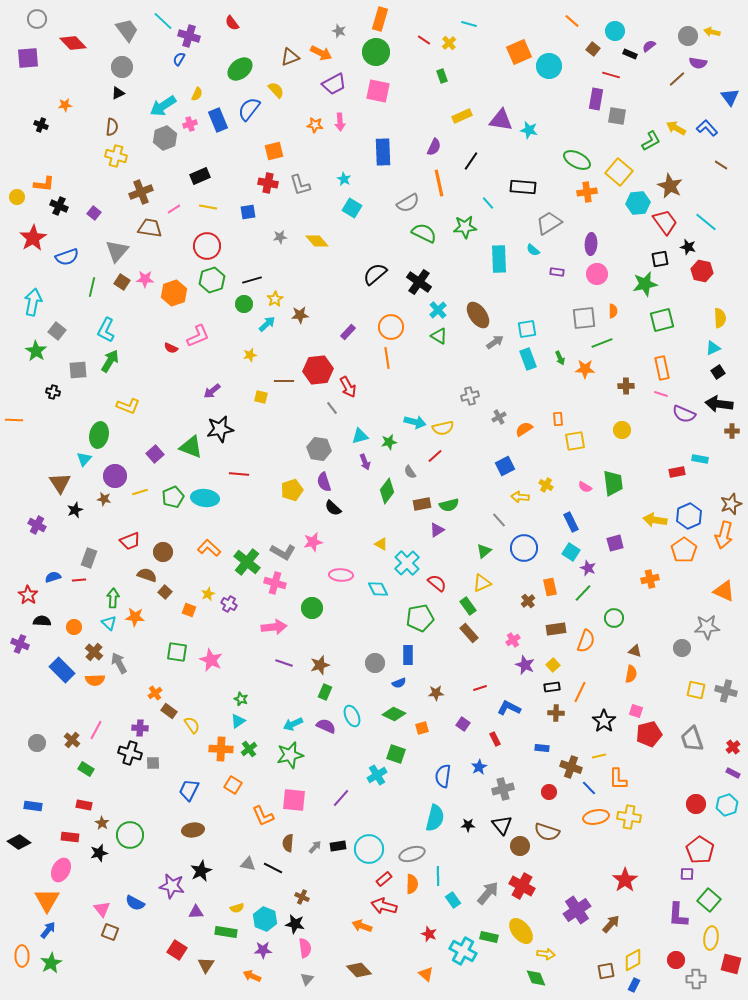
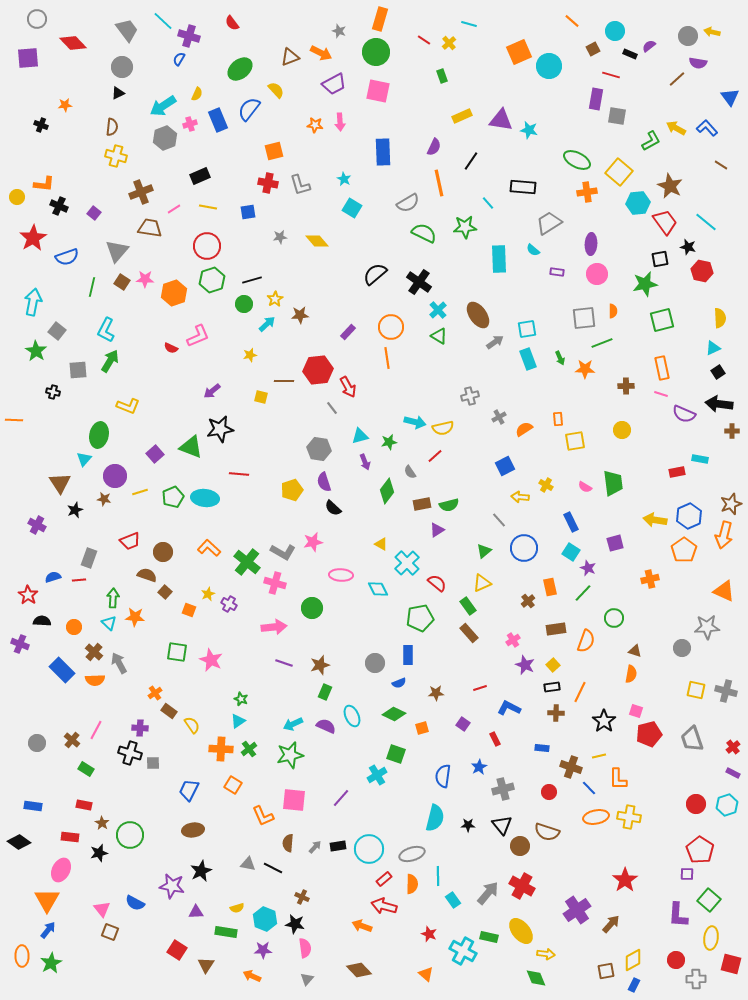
brown square at (593, 49): rotated 24 degrees clockwise
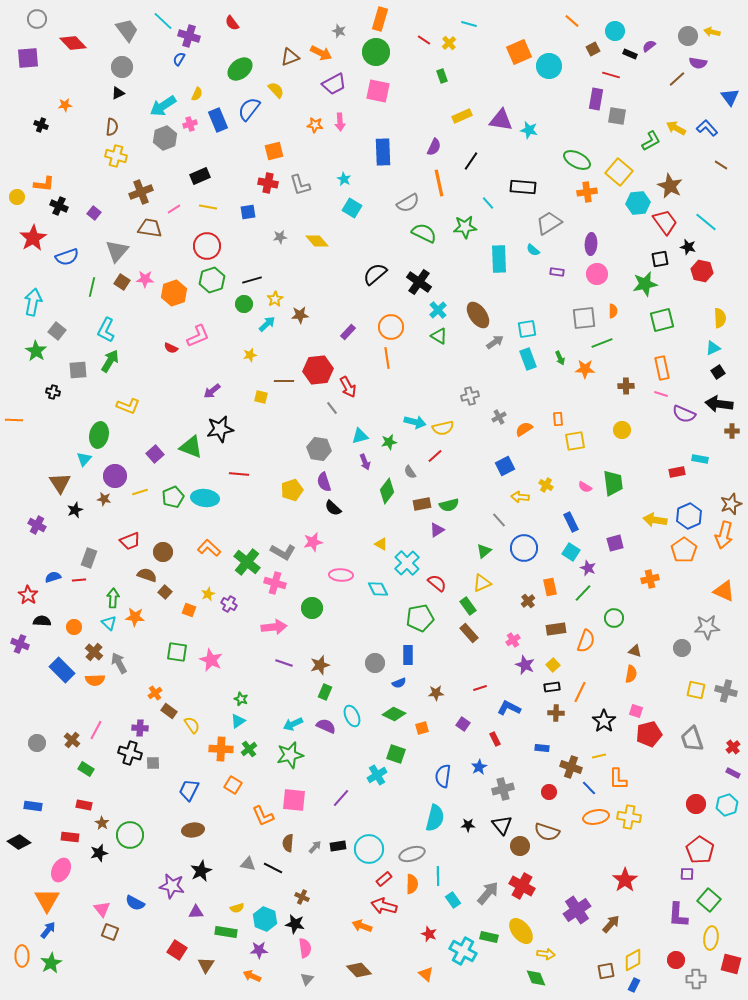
purple star at (263, 950): moved 4 px left
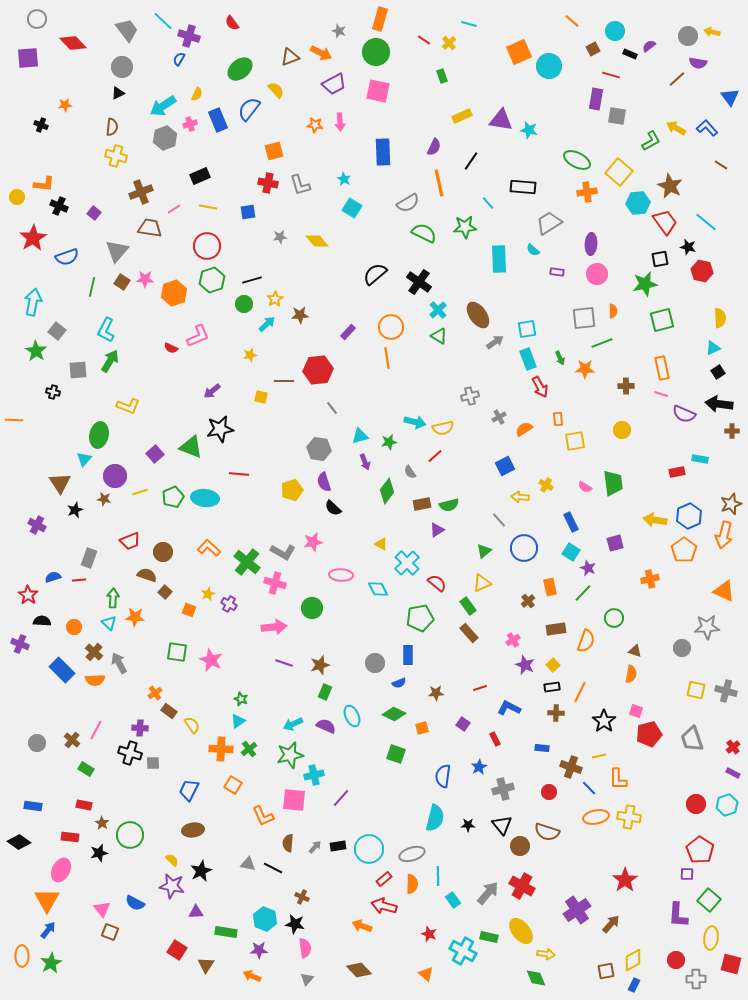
red arrow at (348, 387): moved 192 px right
cyan cross at (377, 775): moved 63 px left; rotated 18 degrees clockwise
yellow semicircle at (237, 908): moved 65 px left, 48 px up; rotated 120 degrees counterclockwise
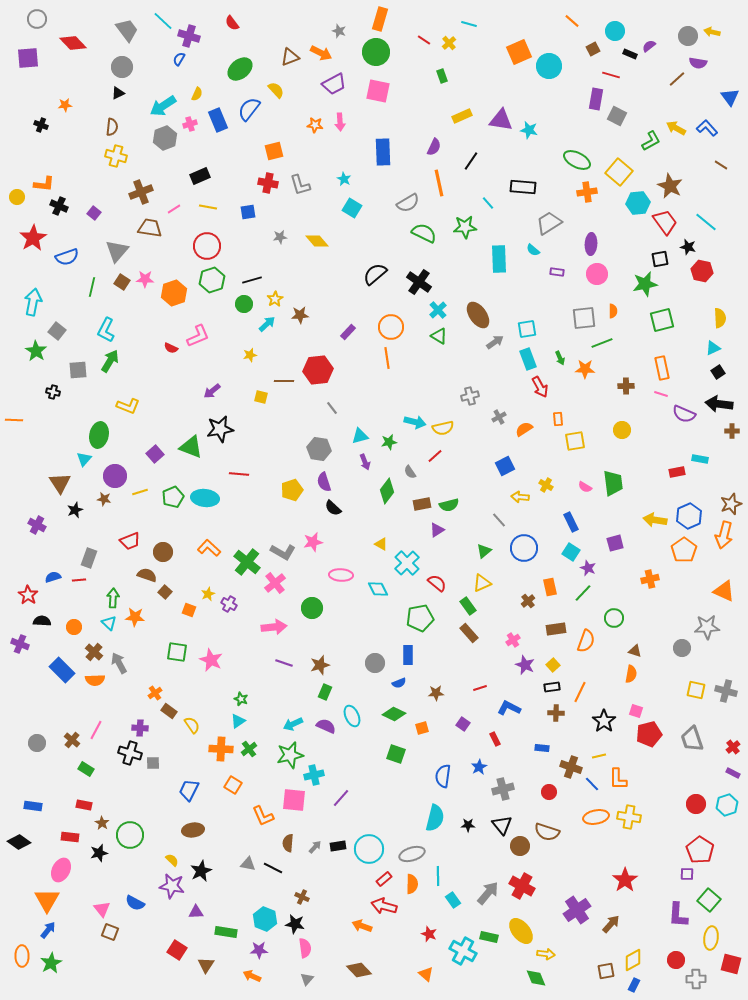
gray square at (617, 116): rotated 18 degrees clockwise
pink cross at (275, 583): rotated 35 degrees clockwise
blue line at (589, 788): moved 3 px right, 4 px up
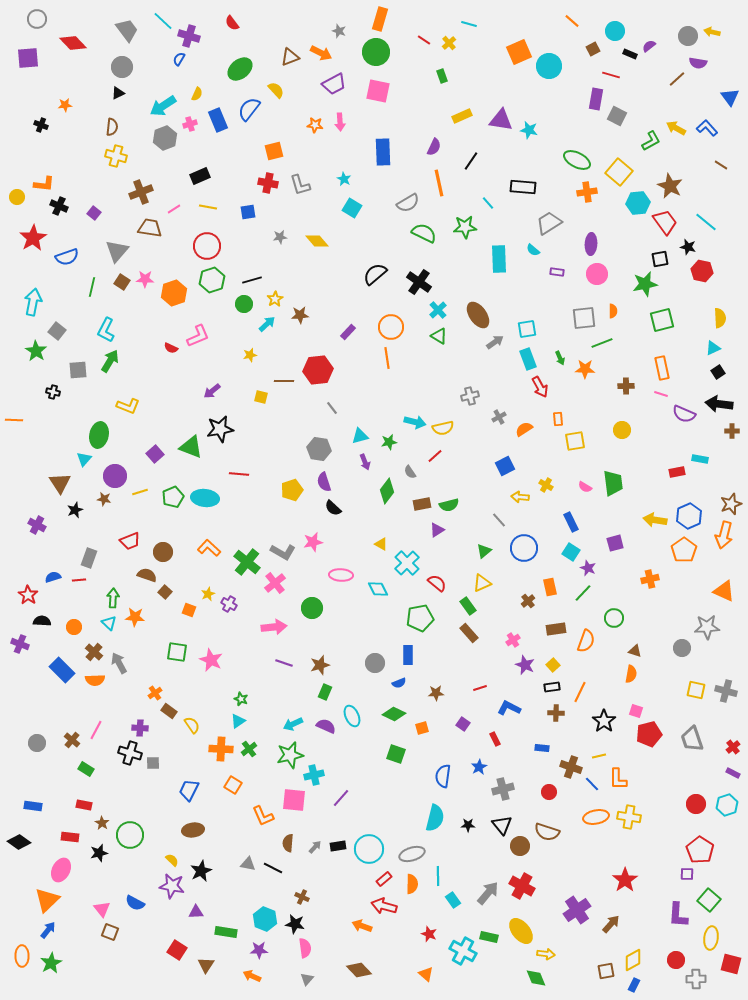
orange triangle at (47, 900): rotated 16 degrees clockwise
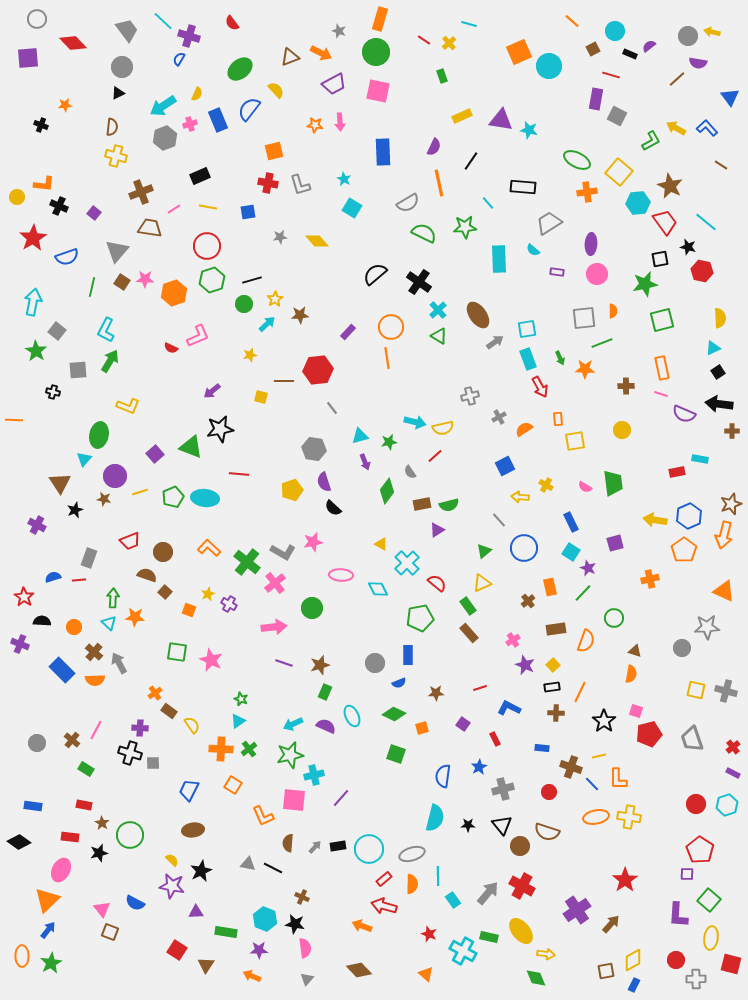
gray hexagon at (319, 449): moved 5 px left
red star at (28, 595): moved 4 px left, 2 px down
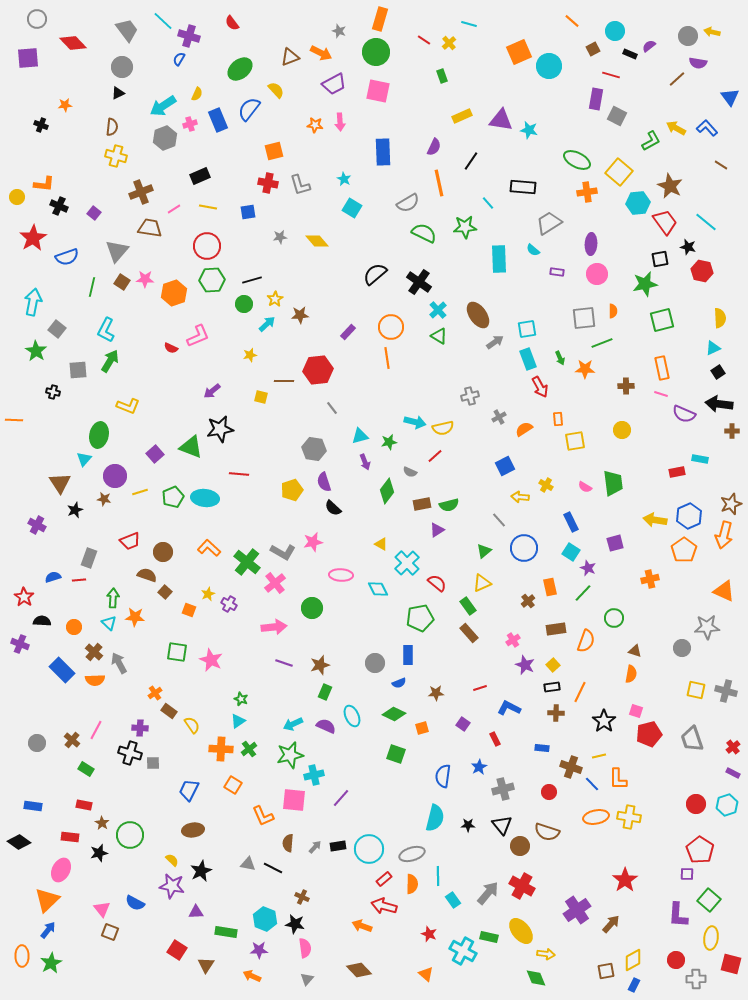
green hexagon at (212, 280): rotated 15 degrees clockwise
gray square at (57, 331): moved 2 px up
gray semicircle at (410, 472): rotated 32 degrees counterclockwise
